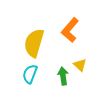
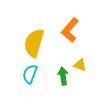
yellow triangle: rotated 24 degrees counterclockwise
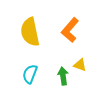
yellow semicircle: moved 4 px left, 11 px up; rotated 28 degrees counterclockwise
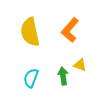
cyan semicircle: moved 1 px right, 4 px down
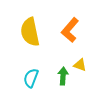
green arrow: rotated 12 degrees clockwise
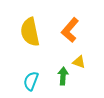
yellow triangle: moved 1 px left, 3 px up
cyan semicircle: moved 3 px down
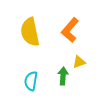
yellow triangle: rotated 40 degrees counterclockwise
cyan semicircle: rotated 12 degrees counterclockwise
